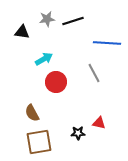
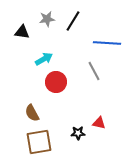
black line: rotated 40 degrees counterclockwise
gray line: moved 2 px up
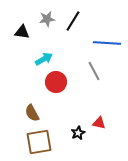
black star: rotated 24 degrees counterclockwise
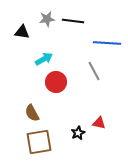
black line: rotated 65 degrees clockwise
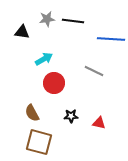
blue line: moved 4 px right, 4 px up
gray line: rotated 36 degrees counterclockwise
red circle: moved 2 px left, 1 px down
black star: moved 7 px left, 17 px up; rotated 24 degrees clockwise
brown square: rotated 24 degrees clockwise
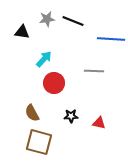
black line: rotated 15 degrees clockwise
cyan arrow: rotated 18 degrees counterclockwise
gray line: rotated 24 degrees counterclockwise
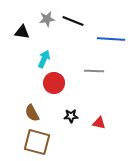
cyan arrow: rotated 18 degrees counterclockwise
brown square: moved 2 px left
